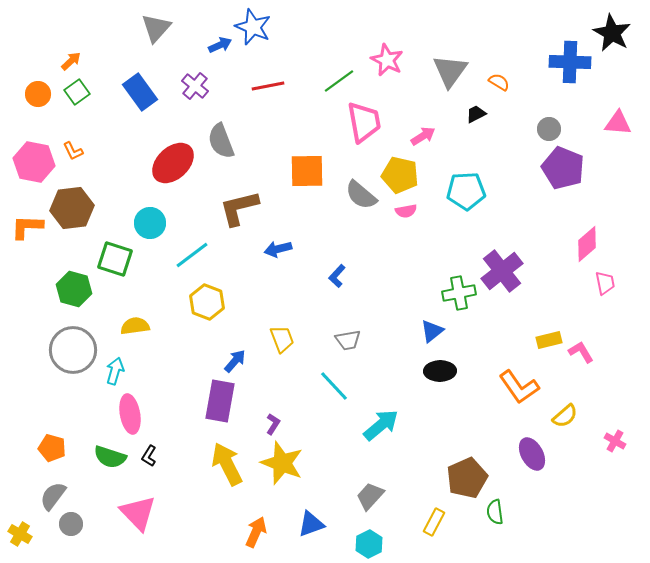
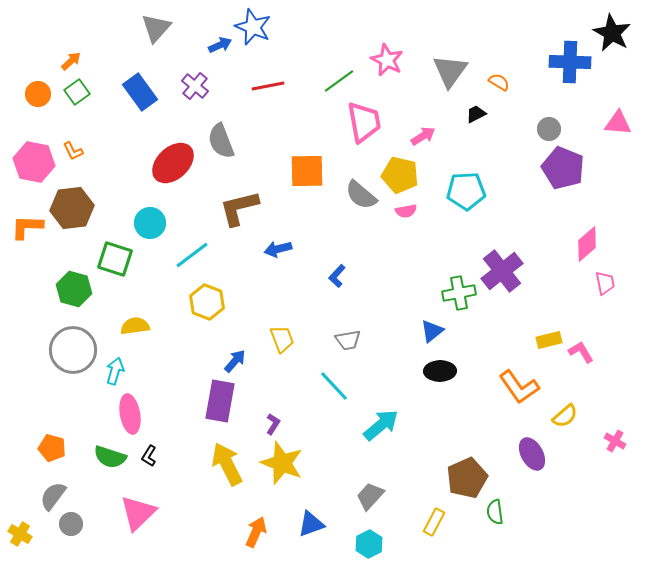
pink triangle at (138, 513): rotated 30 degrees clockwise
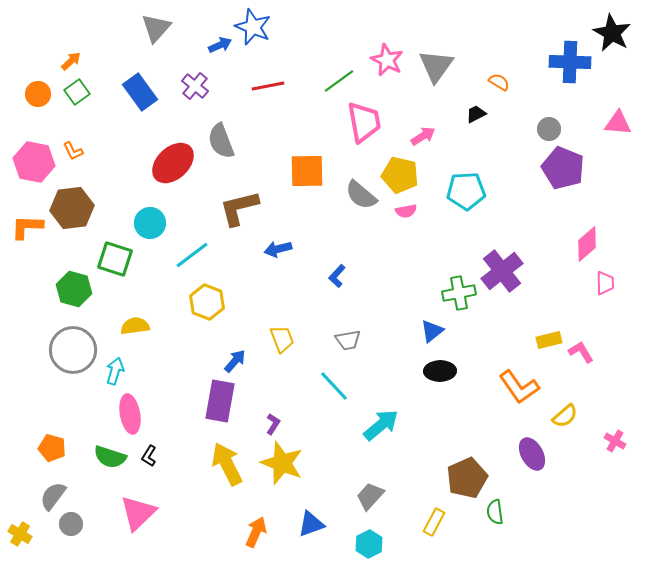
gray triangle at (450, 71): moved 14 px left, 5 px up
pink trapezoid at (605, 283): rotated 10 degrees clockwise
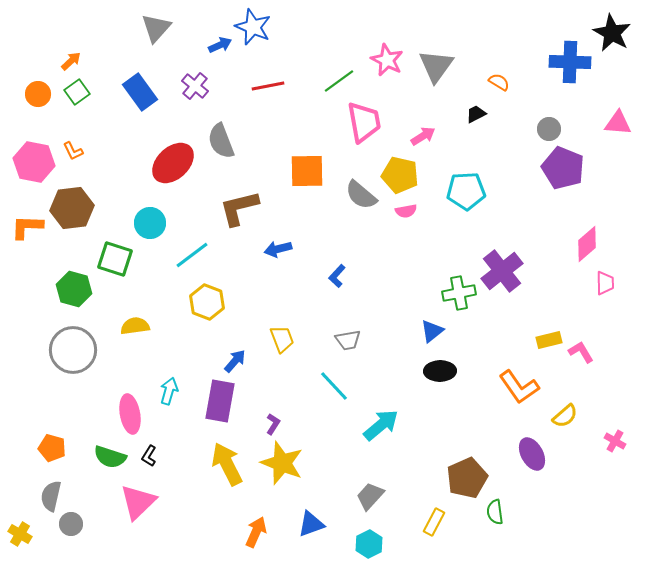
cyan arrow at (115, 371): moved 54 px right, 20 px down
gray semicircle at (53, 496): moved 2 px left; rotated 24 degrees counterclockwise
pink triangle at (138, 513): moved 11 px up
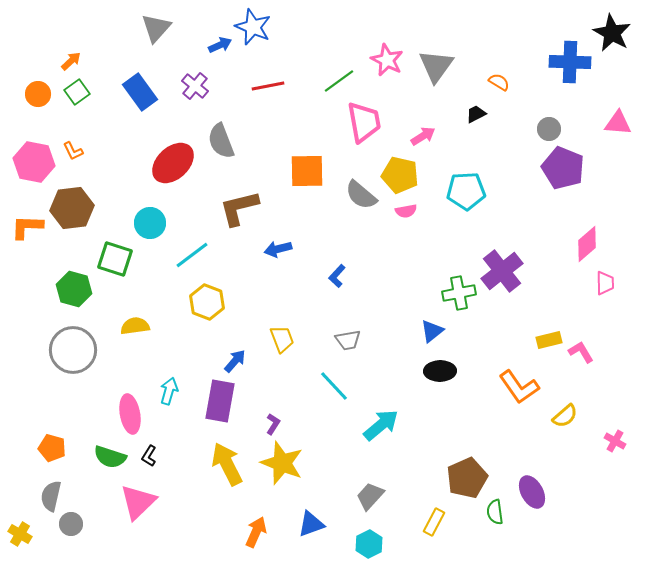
purple ellipse at (532, 454): moved 38 px down
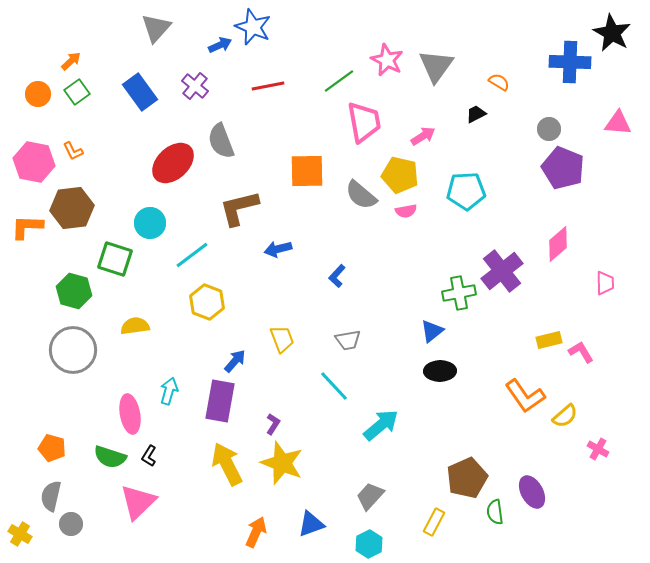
pink diamond at (587, 244): moved 29 px left
green hexagon at (74, 289): moved 2 px down
orange L-shape at (519, 387): moved 6 px right, 9 px down
pink cross at (615, 441): moved 17 px left, 8 px down
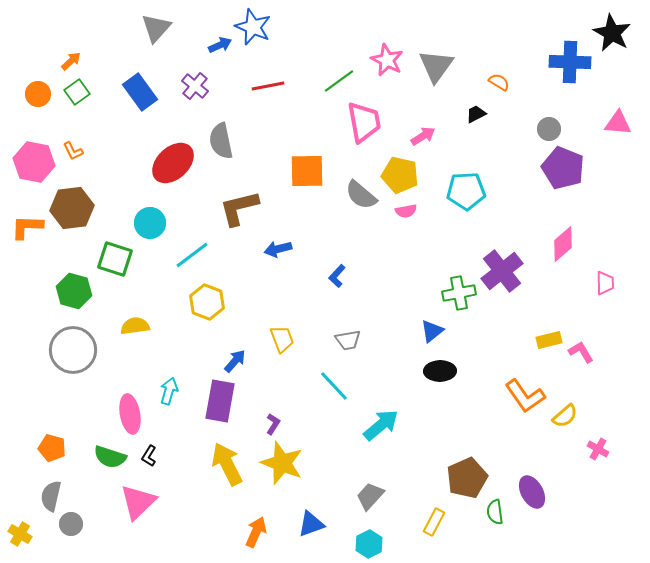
gray semicircle at (221, 141): rotated 9 degrees clockwise
pink diamond at (558, 244): moved 5 px right
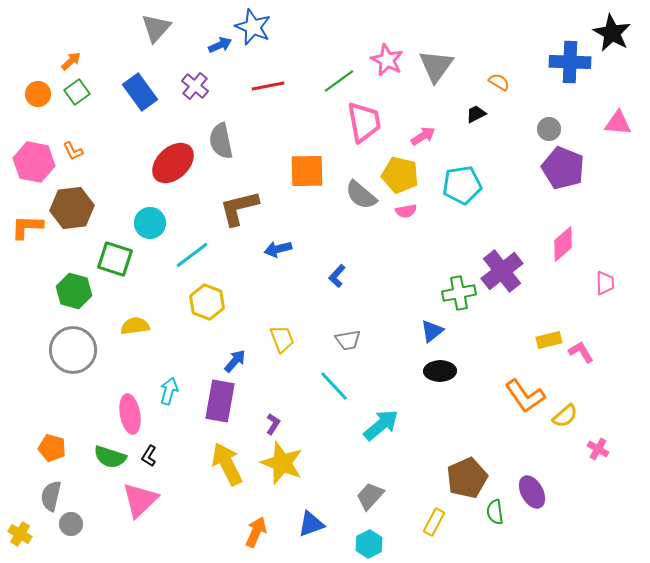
cyan pentagon at (466, 191): moved 4 px left, 6 px up; rotated 6 degrees counterclockwise
pink triangle at (138, 502): moved 2 px right, 2 px up
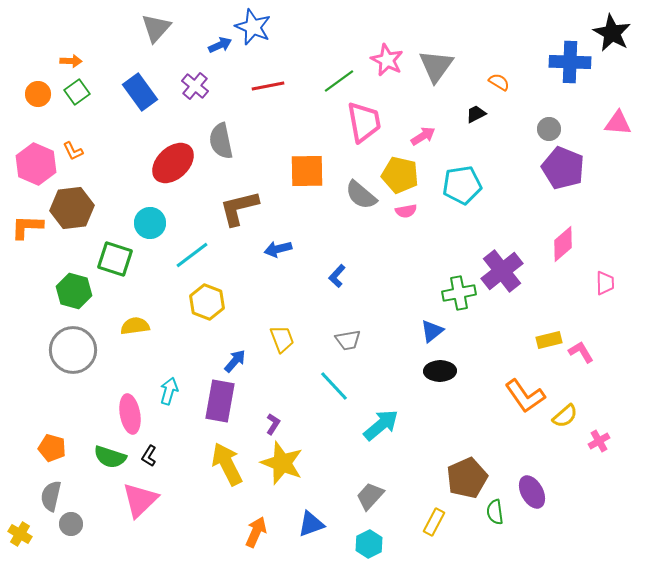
orange arrow at (71, 61): rotated 45 degrees clockwise
pink hexagon at (34, 162): moved 2 px right, 2 px down; rotated 12 degrees clockwise
pink cross at (598, 449): moved 1 px right, 8 px up; rotated 30 degrees clockwise
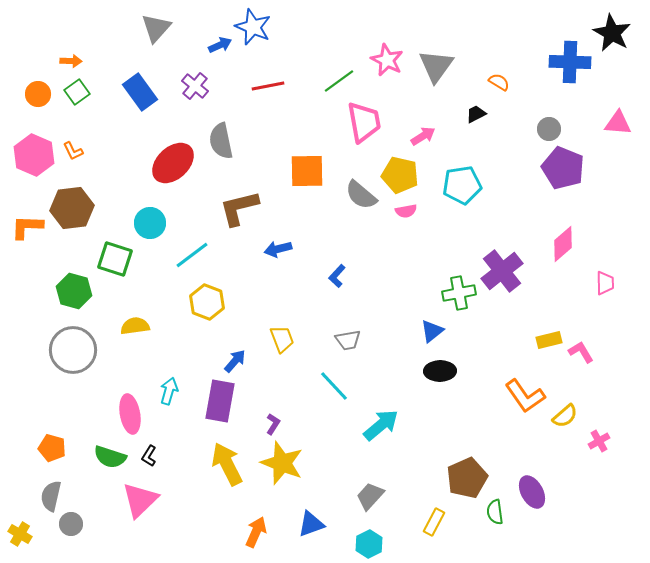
pink hexagon at (36, 164): moved 2 px left, 9 px up
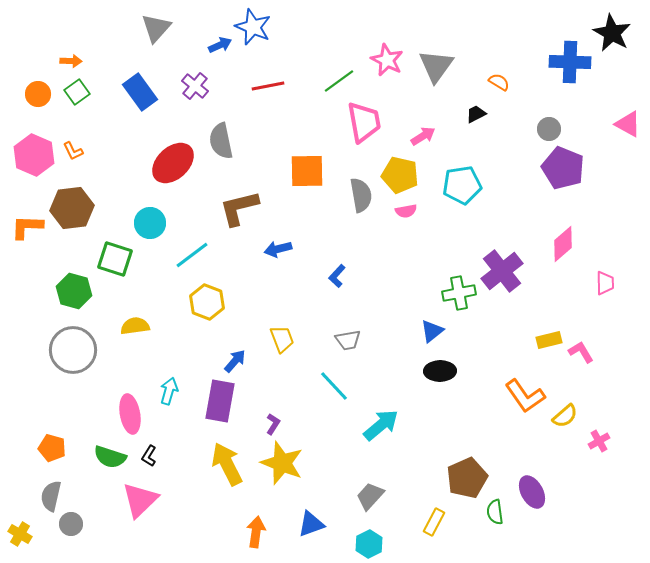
pink triangle at (618, 123): moved 10 px right, 1 px down; rotated 24 degrees clockwise
gray semicircle at (361, 195): rotated 140 degrees counterclockwise
orange arrow at (256, 532): rotated 16 degrees counterclockwise
